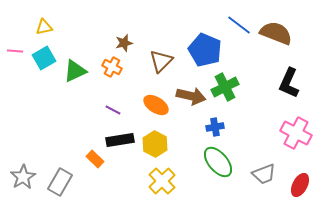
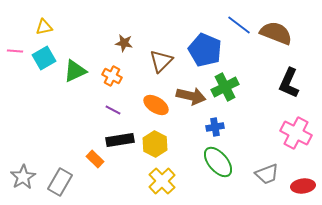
brown star: rotated 24 degrees clockwise
orange cross: moved 9 px down
gray trapezoid: moved 3 px right
red ellipse: moved 3 px right, 1 px down; rotated 55 degrees clockwise
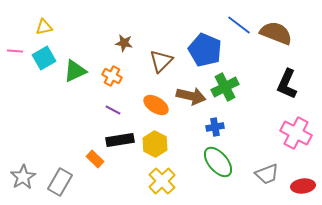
black L-shape: moved 2 px left, 1 px down
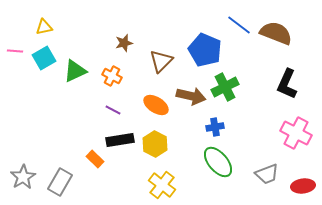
brown star: rotated 24 degrees counterclockwise
yellow cross: moved 4 px down; rotated 8 degrees counterclockwise
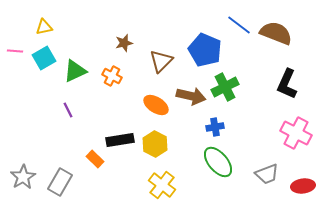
purple line: moved 45 px left; rotated 35 degrees clockwise
